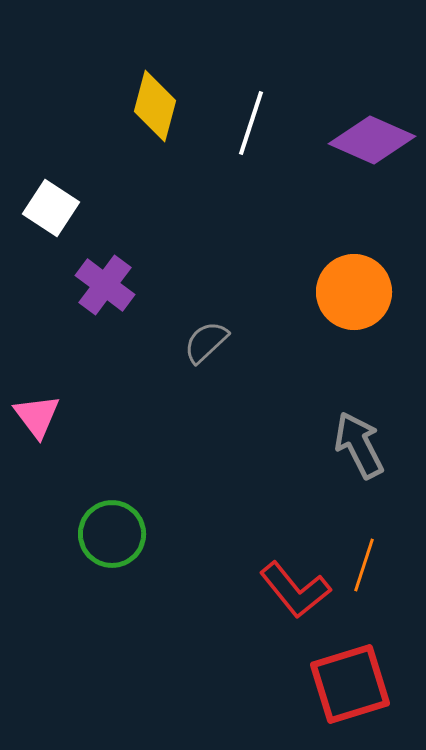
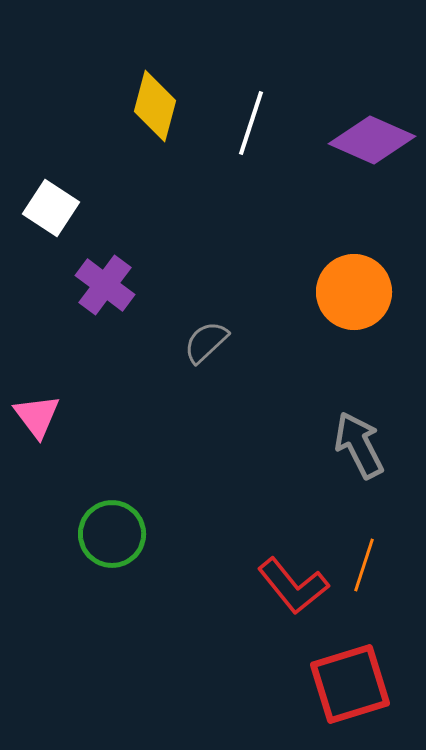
red L-shape: moved 2 px left, 4 px up
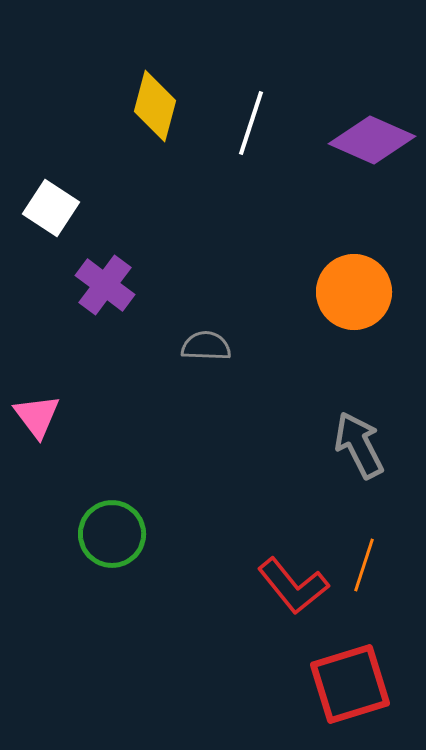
gray semicircle: moved 4 px down; rotated 45 degrees clockwise
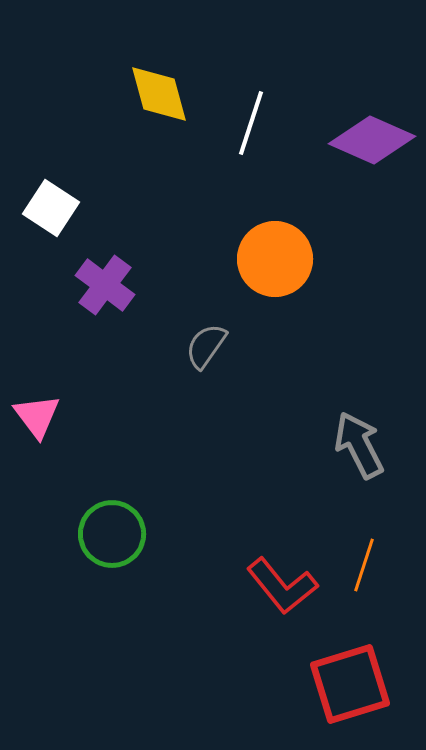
yellow diamond: moved 4 px right, 12 px up; rotated 30 degrees counterclockwise
orange circle: moved 79 px left, 33 px up
gray semicircle: rotated 57 degrees counterclockwise
red L-shape: moved 11 px left
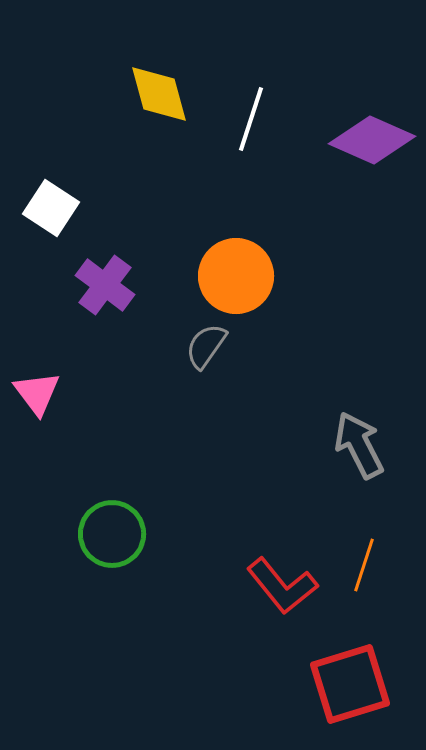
white line: moved 4 px up
orange circle: moved 39 px left, 17 px down
pink triangle: moved 23 px up
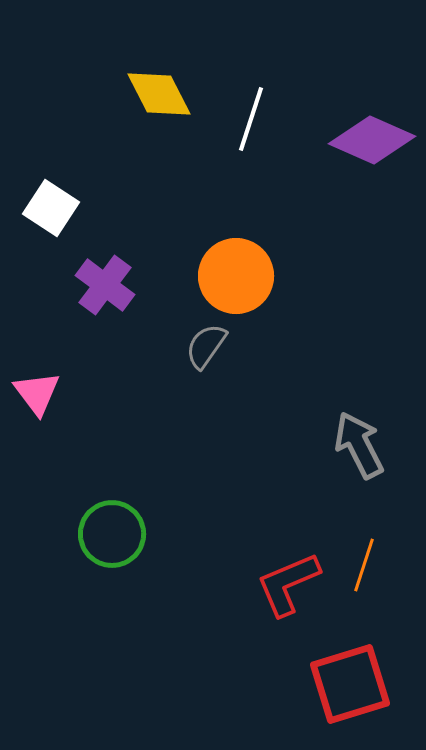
yellow diamond: rotated 12 degrees counterclockwise
red L-shape: moved 6 px right, 2 px up; rotated 106 degrees clockwise
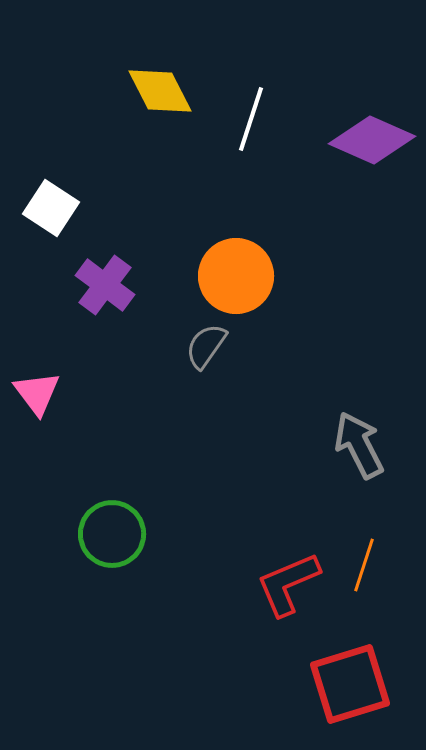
yellow diamond: moved 1 px right, 3 px up
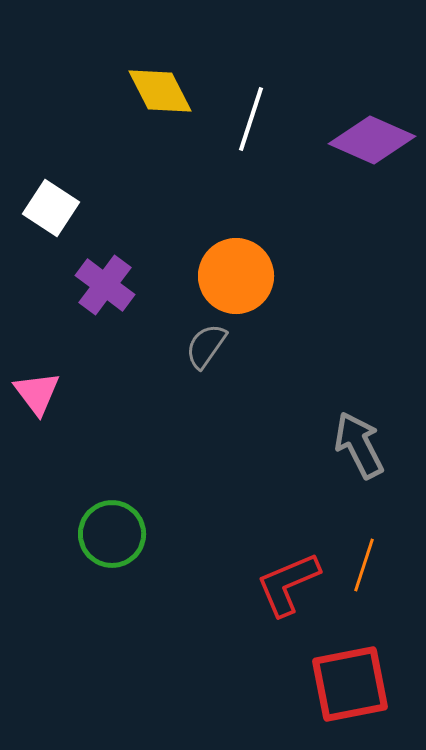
red square: rotated 6 degrees clockwise
